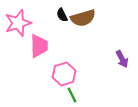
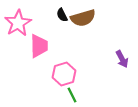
pink star: rotated 12 degrees counterclockwise
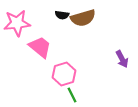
black semicircle: rotated 56 degrees counterclockwise
pink star: moved 1 px left; rotated 24 degrees clockwise
pink trapezoid: moved 1 px right, 1 px down; rotated 50 degrees counterclockwise
